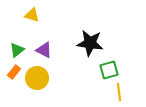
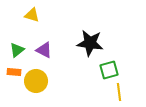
orange rectangle: rotated 56 degrees clockwise
yellow circle: moved 1 px left, 3 px down
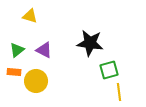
yellow triangle: moved 2 px left, 1 px down
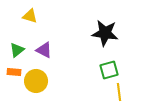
black star: moved 15 px right, 10 px up
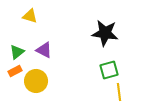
green triangle: moved 2 px down
orange rectangle: moved 1 px right, 1 px up; rotated 32 degrees counterclockwise
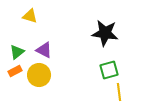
yellow circle: moved 3 px right, 6 px up
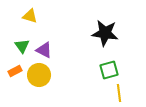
green triangle: moved 5 px right, 6 px up; rotated 28 degrees counterclockwise
yellow line: moved 1 px down
